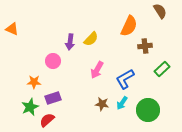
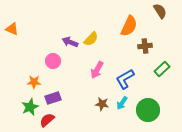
purple arrow: rotated 105 degrees clockwise
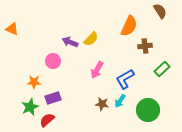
cyan arrow: moved 2 px left, 2 px up
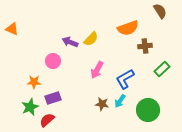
orange semicircle: moved 1 px left, 2 px down; rotated 45 degrees clockwise
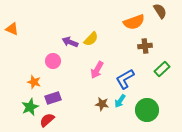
orange semicircle: moved 6 px right, 6 px up
orange star: rotated 16 degrees clockwise
green circle: moved 1 px left
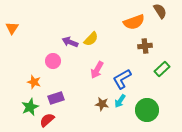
orange triangle: moved 1 px up; rotated 40 degrees clockwise
blue L-shape: moved 3 px left
purple rectangle: moved 3 px right
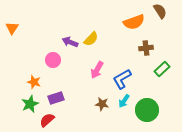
brown cross: moved 1 px right, 2 px down
pink circle: moved 1 px up
cyan arrow: moved 4 px right
green star: moved 3 px up
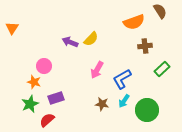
brown cross: moved 1 px left, 2 px up
pink circle: moved 9 px left, 6 px down
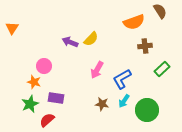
purple rectangle: rotated 28 degrees clockwise
